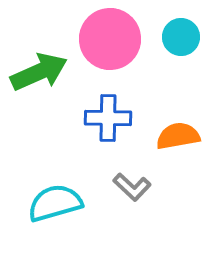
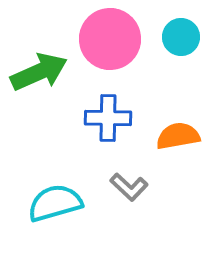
gray L-shape: moved 3 px left
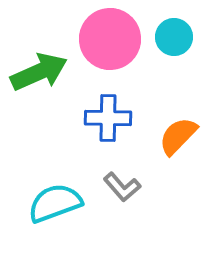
cyan circle: moved 7 px left
orange semicircle: rotated 36 degrees counterclockwise
gray L-shape: moved 7 px left; rotated 6 degrees clockwise
cyan semicircle: rotated 4 degrees counterclockwise
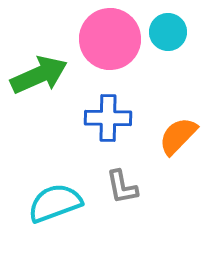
cyan circle: moved 6 px left, 5 px up
green arrow: moved 3 px down
gray L-shape: rotated 30 degrees clockwise
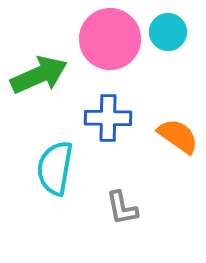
orange semicircle: rotated 81 degrees clockwise
gray L-shape: moved 21 px down
cyan semicircle: moved 35 px up; rotated 60 degrees counterclockwise
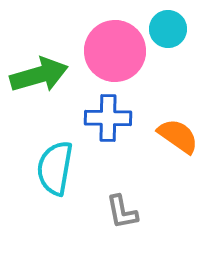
cyan circle: moved 3 px up
pink circle: moved 5 px right, 12 px down
green arrow: rotated 8 degrees clockwise
gray L-shape: moved 4 px down
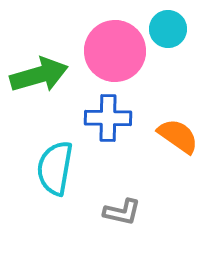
gray L-shape: rotated 66 degrees counterclockwise
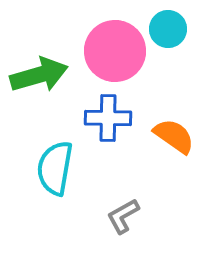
orange semicircle: moved 4 px left
gray L-shape: moved 1 px right, 4 px down; rotated 138 degrees clockwise
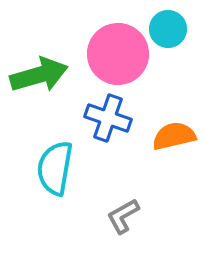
pink circle: moved 3 px right, 3 px down
blue cross: rotated 18 degrees clockwise
orange semicircle: rotated 48 degrees counterclockwise
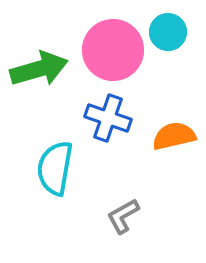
cyan circle: moved 3 px down
pink circle: moved 5 px left, 4 px up
green arrow: moved 6 px up
